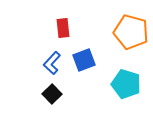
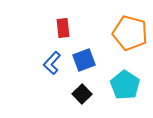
orange pentagon: moved 1 px left, 1 px down
cyan pentagon: moved 1 px left, 1 px down; rotated 16 degrees clockwise
black square: moved 30 px right
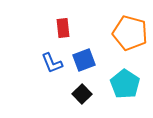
blue L-shape: rotated 65 degrees counterclockwise
cyan pentagon: moved 1 px up
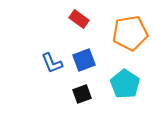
red rectangle: moved 16 px right, 9 px up; rotated 48 degrees counterclockwise
orange pentagon: rotated 24 degrees counterclockwise
black square: rotated 24 degrees clockwise
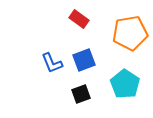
black square: moved 1 px left
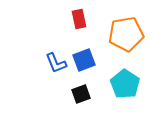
red rectangle: rotated 42 degrees clockwise
orange pentagon: moved 4 px left, 1 px down
blue L-shape: moved 4 px right
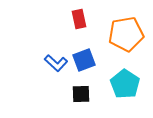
blue L-shape: rotated 25 degrees counterclockwise
black square: rotated 18 degrees clockwise
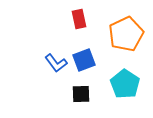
orange pentagon: rotated 16 degrees counterclockwise
blue L-shape: rotated 10 degrees clockwise
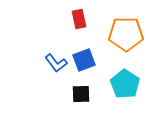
orange pentagon: rotated 24 degrees clockwise
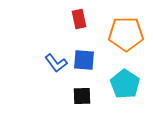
blue square: rotated 25 degrees clockwise
black square: moved 1 px right, 2 px down
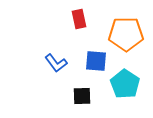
blue square: moved 12 px right, 1 px down
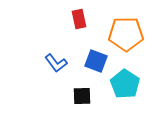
blue square: rotated 15 degrees clockwise
